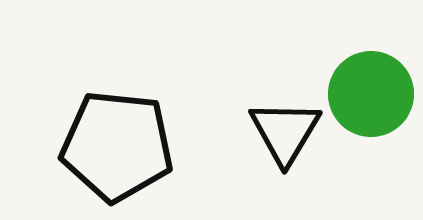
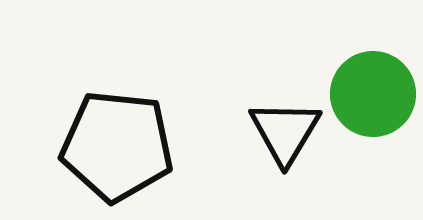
green circle: moved 2 px right
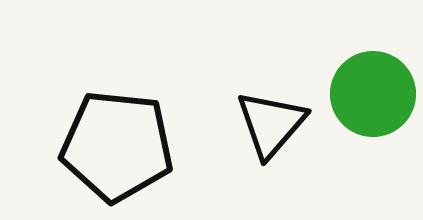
black triangle: moved 14 px left, 8 px up; rotated 10 degrees clockwise
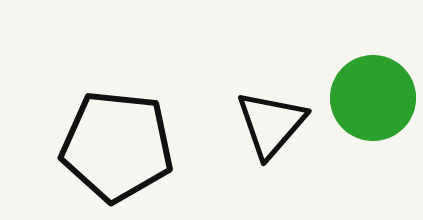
green circle: moved 4 px down
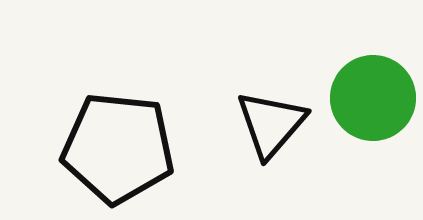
black pentagon: moved 1 px right, 2 px down
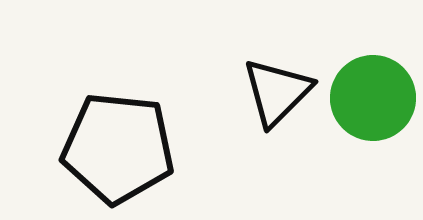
black triangle: moved 6 px right, 32 px up; rotated 4 degrees clockwise
